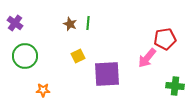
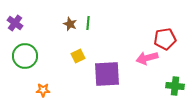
pink arrow: rotated 35 degrees clockwise
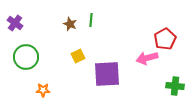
green line: moved 3 px right, 3 px up
red pentagon: rotated 20 degrees counterclockwise
green circle: moved 1 px right, 1 px down
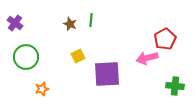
orange star: moved 1 px left, 1 px up; rotated 16 degrees counterclockwise
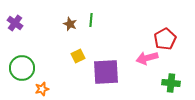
green circle: moved 4 px left, 11 px down
purple square: moved 1 px left, 2 px up
green cross: moved 4 px left, 3 px up
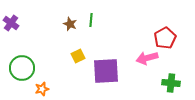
purple cross: moved 4 px left
red pentagon: moved 1 px up
purple square: moved 1 px up
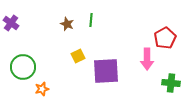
brown star: moved 3 px left
pink arrow: moved 1 px down; rotated 75 degrees counterclockwise
green circle: moved 1 px right, 1 px up
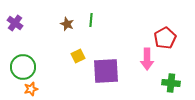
purple cross: moved 4 px right
orange star: moved 11 px left
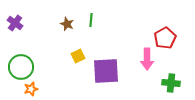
green circle: moved 2 px left
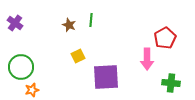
brown star: moved 2 px right, 1 px down
purple square: moved 6 px down
orange star: moved 1 px right, 1 px down
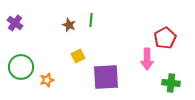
orange star: moved 15 px right, 10 px up
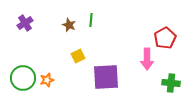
purple cross: moved 10 px right; rotated 21 degrees clockwise
green circle: moved 2 px right, 11 px down
